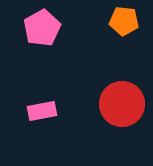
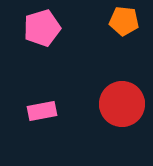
pink pentagon: rotated 12 degrees clockwise
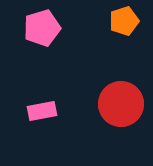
orange pentagon: rotated 24 degrees counterclockwise
red circle: moved 1 px left
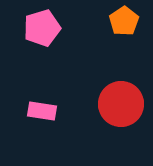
orange pentagon: rotated 16 degrees counterclockwise
pink rectangle: rotated 20 degrees clockwise
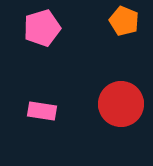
orange pentagon: rotated 16 degrees counterclockwise
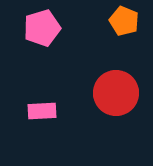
red circle: moved 5 px left, 11 px up
pink rectangle: rotated 12 degrees counterclockwise
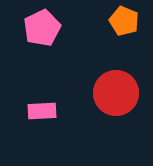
pink pentagon: rotated 9 degrees counterclockwise
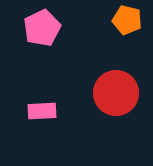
orange pentagon: moved 3 px right, 1 px up; rotated 8 degrees counterclockwise
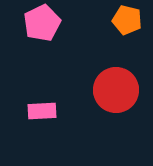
pink pentagon: moved 5 px up
red circle: moved 3 px up
